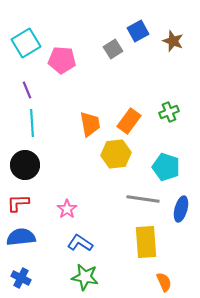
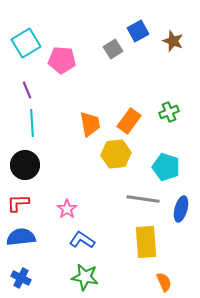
blue L-shape: moved 2 px right, 3 px up
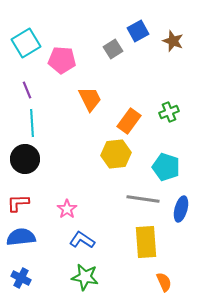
orange trapezoid: moved 25 px up; rotated 16 degrees counterclockwise
black circle: moved 6 px up
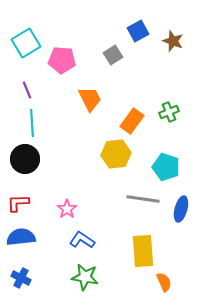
gray square: moved 6 px down
orange rectangle: moved 3 px right
yellow rectangle: moved 3 px left, 9 px down
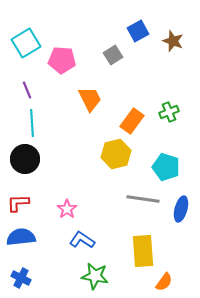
yellow hexagon: rotated 8 degrees counterclockwise
green star: moved 10 px right, 1 px up
orange semicircle: rotated 60 degrees clockwise
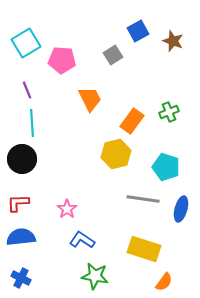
black circle: moved 3 px left
yellow rectangle: moved 1 px right, 2 px up; rotated 68 degrees counterclockwise
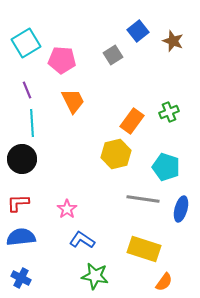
blue square: rotated 10 degrees counterclockwise
orange trapezoid: moved 17 px left, 2 px down
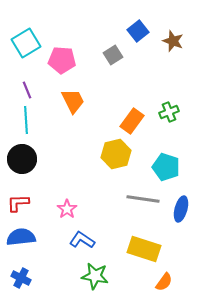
cyan line: moved 6 px left, 3 px up
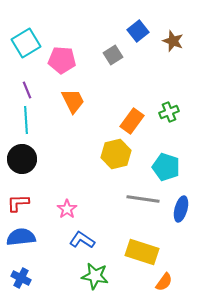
yellow rectangle: moved 2 px left, 3 px down
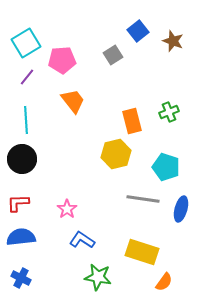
pink pentagon: rotated 8 degrees counterclockwise
purple line: moved 13 px up; rotated 60 degrees clockwise
orange trapezoid: rotated 12 degrees counterclockwise
orange rectangle: rotated 50 degrees counterclockwise
green star: moved 3 px right, 1 px down
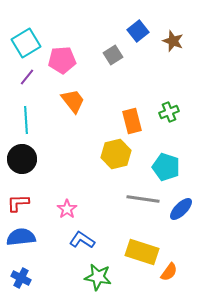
blue ellipse: rotated 30 degrees clockwise
orange semicircle: moved 5 px right, 10 px up
